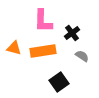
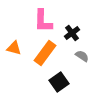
orange rectangle: moved 2 px right, 2 px down; rotated 45 degrees counterclockwise
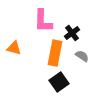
orange rectangle: moved 10 px right; rotated 25 degrees counterclockwise
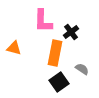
black cross: moved 1 px left, 1 px up
gray semicircle: moved 13 px down
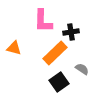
black cross: rotated 28 degrees clockwise
orange rectangle: rotated 35 degrees clockwise
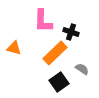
black cross: rotated 28 degrees clockwise
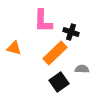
gray semicircle: rotated 32 degrees counterclockwise
